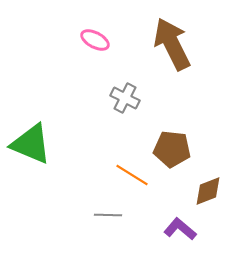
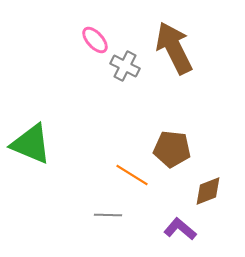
pink ellipse: rotated 20 degrees clockwise
brown arrow: moved 2 px right, 4 px down
gray cross: moved 32 px up
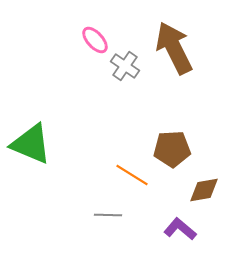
gray cross: rotated 8 degrees clockwise
brown pentagon: rotated 9 degrees counterclockwise
brown diamond: moved 4 px left, 1 px up; rotated 12 degrees clockwise
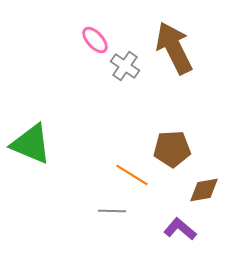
gray line: moved 4 px right, 4 px up
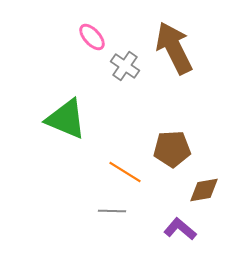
pink ellipse: moved 3 px left, 3 px up
green triangle: moved 35 px right, 25 px up
orange line: moved 7 px left, 3 px up
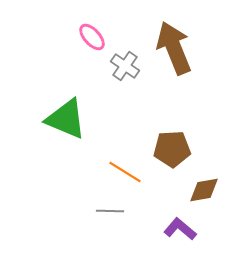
brown arrow: rotated 4 degrees clockwise
gray line: moved 2 px left
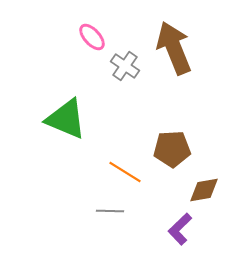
purple L-shape: rotated 84 degrees counterclockwise
